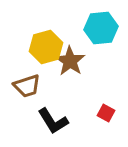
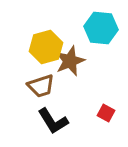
cyan hexagon: rotated 12 degrees clockwise
brown star: rotated 16 degrees clockwise
brown trapezoid: moved 14 px right
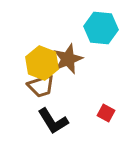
yellow hexagon: moved 4 px left, 16 px down; rotated 24 degrees counterclockwise
brown star: moved 2 px left, 2 px up
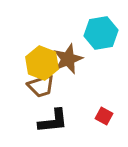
cyan hexagon: moved 5 px down; rotated 16 degrees counterclockwise
red square: moved 2 px left, 3 px down
black L-shape: rotated 64 degrees counterclockwise
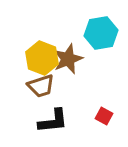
yellow hexagon: moved 5 px up
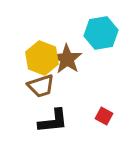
brown star: moved 1 px left; rotated 16 degrees counterclockwise
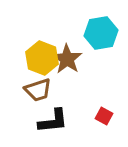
brown trapezoid: moved 3 px left, 4 px down
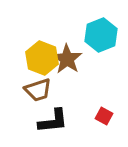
cyan hexagon: moved 2 px down; rotated 12 degrees counterclockwise
